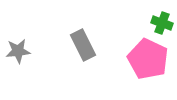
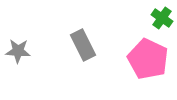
green cross: moved 5 px up; rotated 15 degrees clockwise
gray star: rotated 10 degrees clockwise
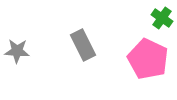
gray star: moved 1 px left
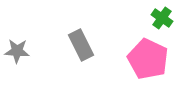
gray rectangle: moved 2 px left
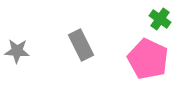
green cross: moved 2 px left, 1 px down
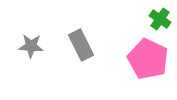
gray star: moved 14 px right, 5 px up
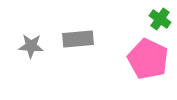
gray rectangle: moved 3 px left, 6 px up; rotated 68 degrees counterclockwise
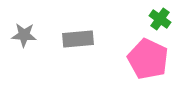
gray star: moved 7 px left, 11 px up
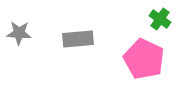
gray star: moved 5 px left, 2 px up
pink pentagon: moved 4 px left
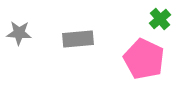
green cross: rotated 15 degrees clockwise
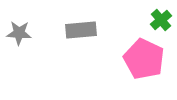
green cross: moved 1 px right, 1 px down
gray rectangle: moved 3 px right, 9 px up
